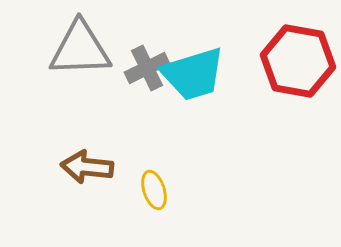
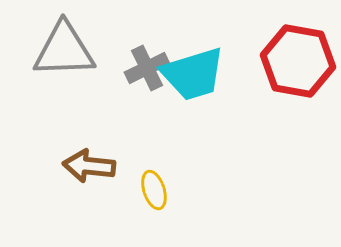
gray triangle: moved 16 px left, 1 px down
brown arrow: moved 2 px right, 1 px up
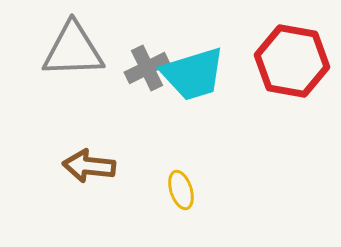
gray triangle: moved 9 px right
red hexagon: moved 6 px left
yellow ellipse: moved 27 px right
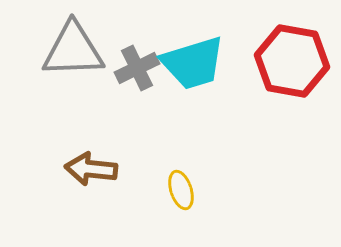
gray cross: moved 10 px left
cyan trapezoid: moved 11 px up
brown arrow: moved 2 px right, 3 px down
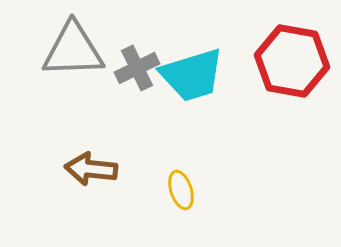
cyan trapezoid: moved 1 px left, 12 px down
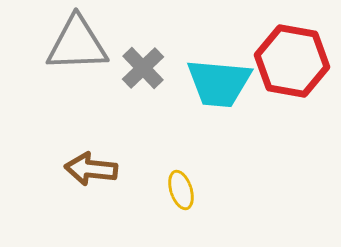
gray triangle: moved 4 px right, 6 px up
gray cross: moved 6 px right; rotated 18 degrees counterclockwise
cyan trapezoid: moved 27 px right, 8 px down; rotated 22 degrees clockwise
